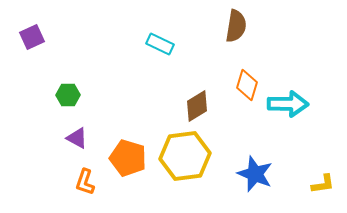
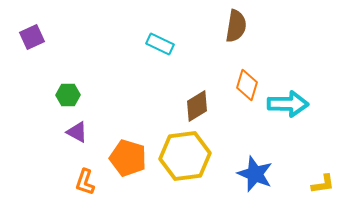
purple triangle: moved 6 px up
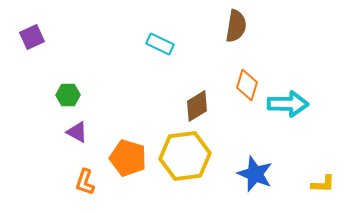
yellow L-shape: rotated 10 degrees clockwise
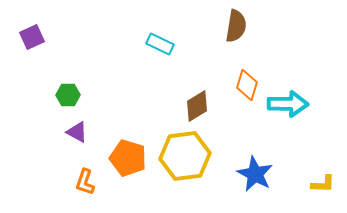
blue star: rotated 6 degrees clockwise
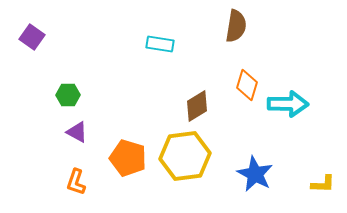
purple square: rotated 30 degrees counterclockwise
cyan rectangle: rotated 16 degrees counterclockwise
orange L-shape: moved 9 px left
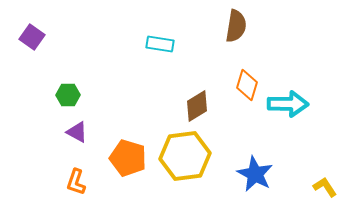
yellow L-shape: moved 2 px right, 3 px down; rotated 125 degrees counterclockwise
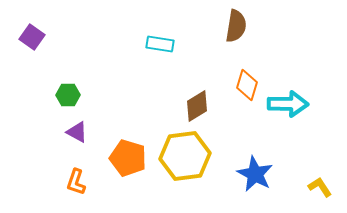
yellow L-shape: moved 5 px left
